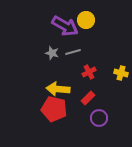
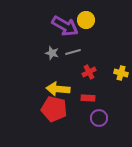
red rectangle: rotated 48 degrees clockwise
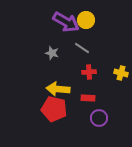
purple arrow: moved 1 px right, 4 px up
gray line: moved 9 px right, 4 px up; rotated 49 degrees clockwise
red cross: rotated 24 degrees clockwise
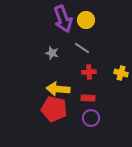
purple arrow: moved 3 px left, 3 px up; rotated 40 degrees clockwise
purple circle: moved 8 px left
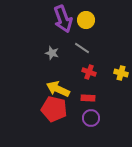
red cross: rotated 24 degrees clockwise
yellow arrow: rotated 20 degrees clockwise
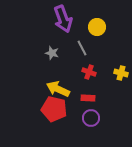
yellow circle: moved 11 px right, 7 px down
gray line: rotated 28 degrees clockwise
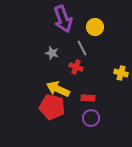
yellow circle: moved 2 px left
red cross: moved 13 px left, 5 px up
red pentagon: moved 2 px left, 2 px up
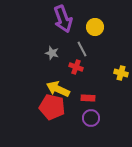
gray line: moved 1 px down
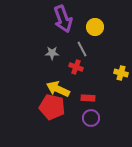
gray star: rotated 16 degrees counterclockwise
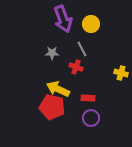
yellow circle: moved 4 px left, 3 px up
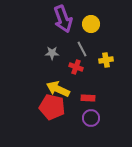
yellow cross: moved 15 px left, 13 px up; rotated 24 degrees counterclockwise
